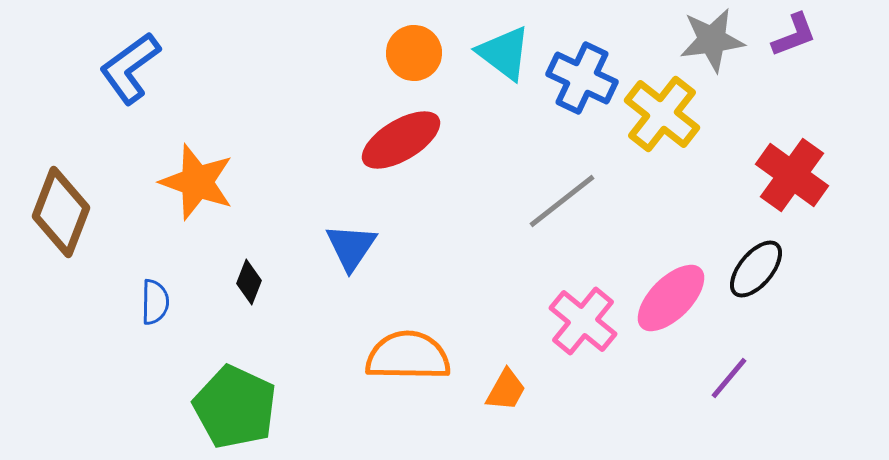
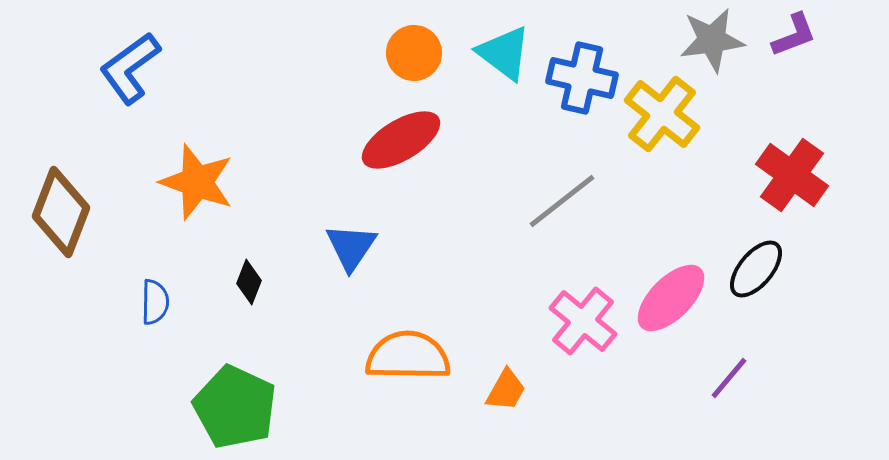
blue cross: rotated 12 degrees counterclockwise
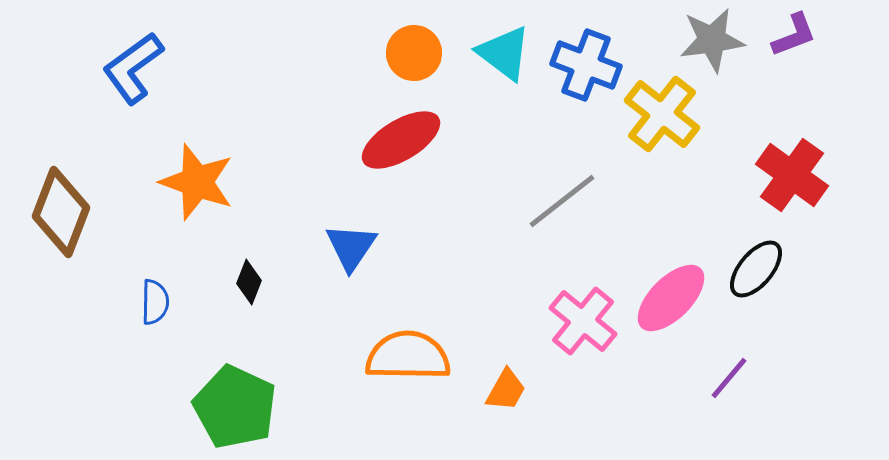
blue L-shape: moved 3 px right
blue cross: moved 4 px right, 13 px up; rotated 8 degrees clockwise
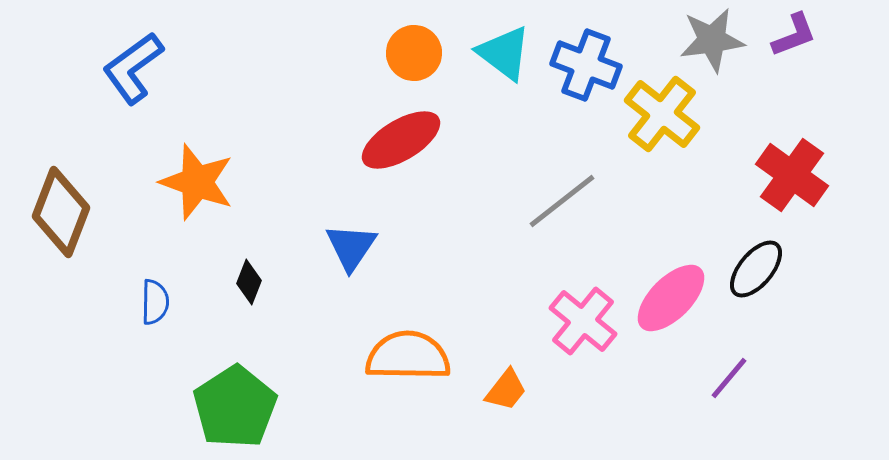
orange trapezoid: rotated 9 degrees clockwise
green pentagon: rotated 14 degrees clockwise
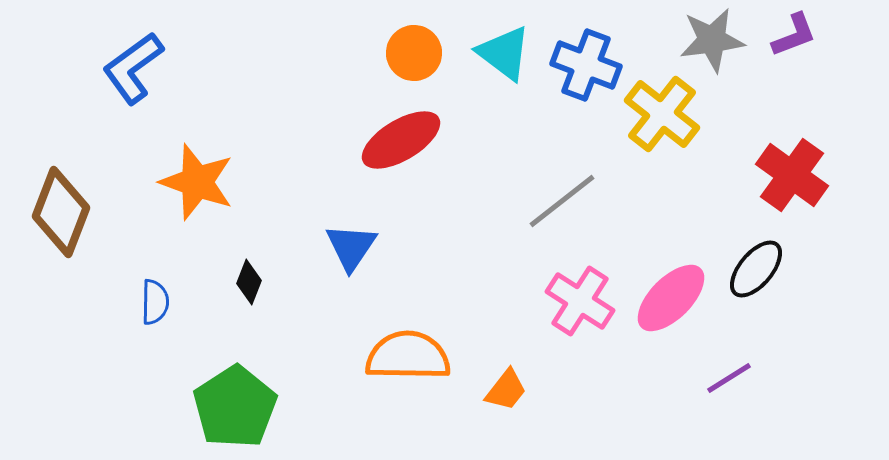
pink cross: moved 3 px left, 20 px up; rotated 6 degrees counterclockwise
purple line: rotated 18 degrees clockwise
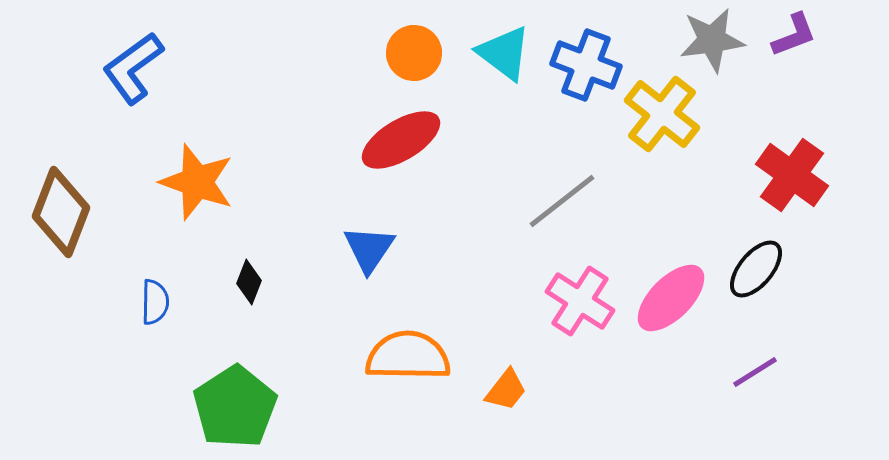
blue triangle: moved 18 px right, 2 px down
purple line: moved 26 px right, 6 px up
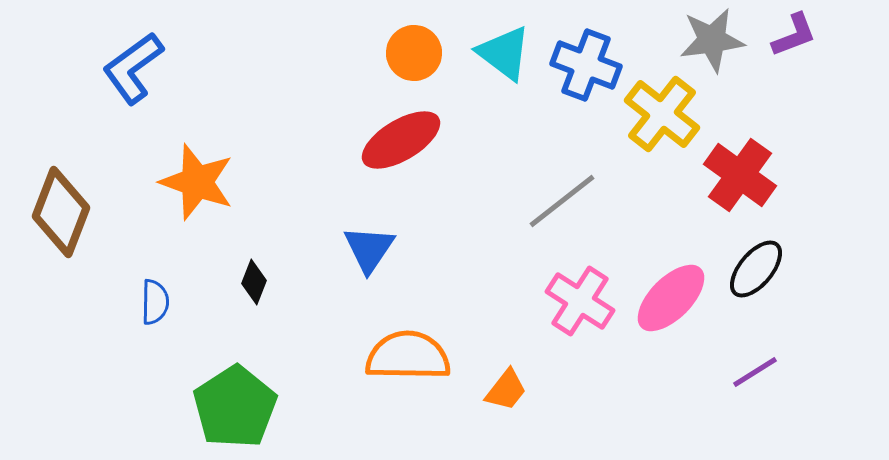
red cross: moved 52 px left
black diamond: moved 5 px right
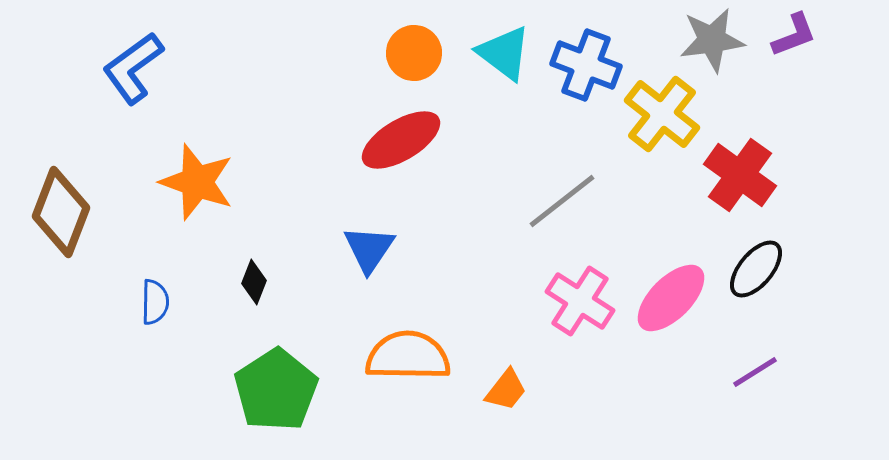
green pentagon: moved 41 px right, 17 px up
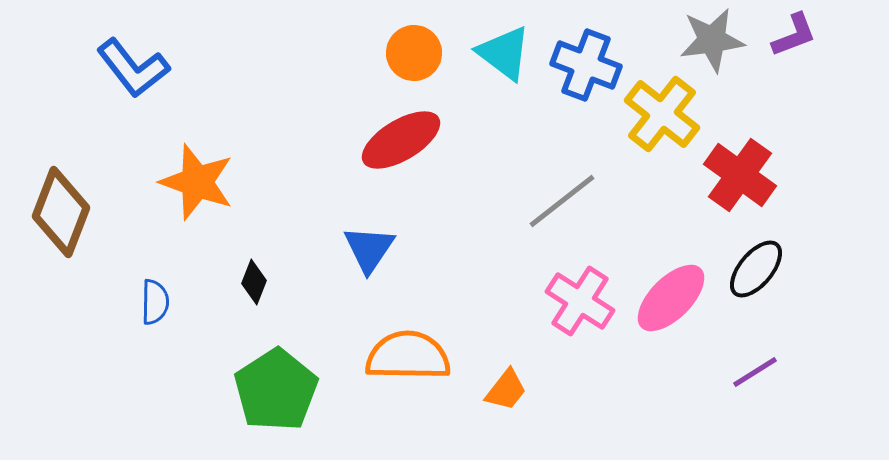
blue L-shape: rotated 92 degrees counterclockwise
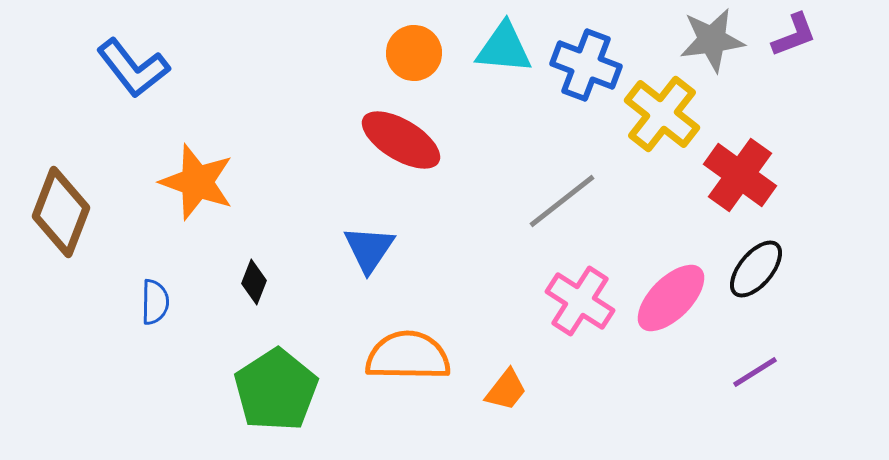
cyan triangle: moved 5 px up; rotated 32 degrees counterclockwise
red ellipse: rotated 62 degrees clockwise
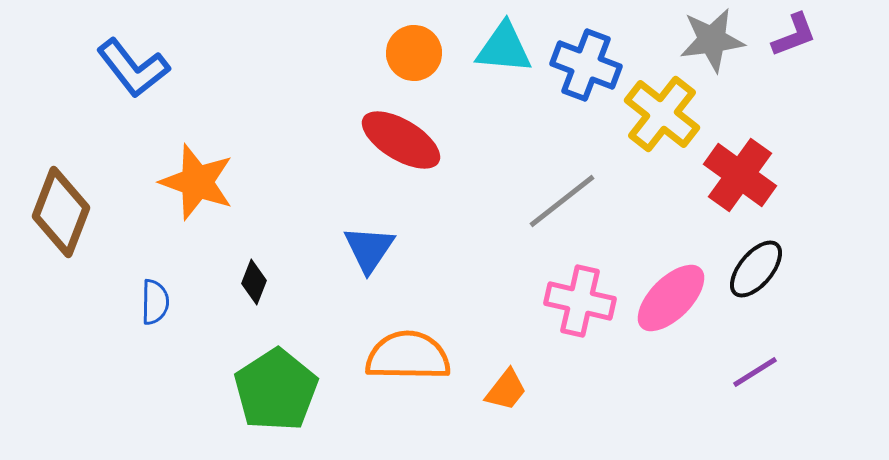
pink cross: rotated 20 degrees counterclockwise
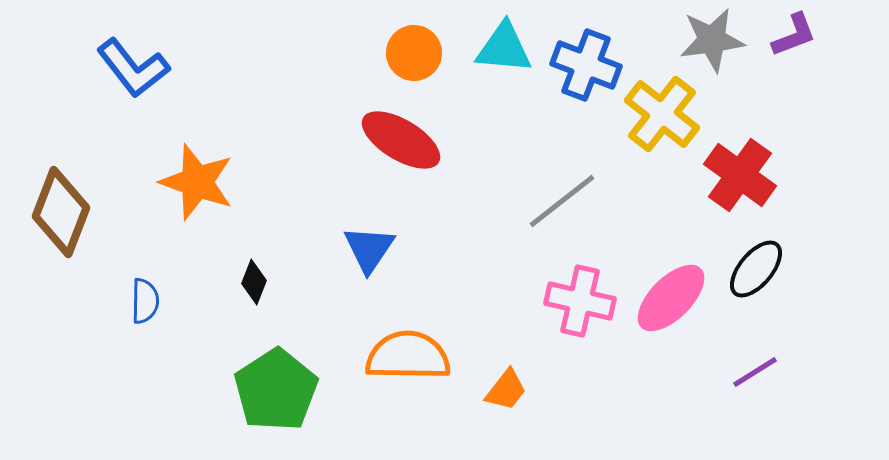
blue semicircle: moved 10 px left, 1 px up
